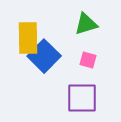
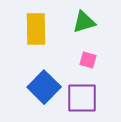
green triangle: moved 2 px left, 2 px up
yellow rectangle: moved 8 px right, 9 px up
blue square: moved 31 px down
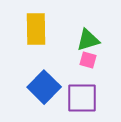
green triangle: moved 4 px right, 18 px down
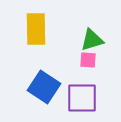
green triangle: moved 4 px right
pink square: rotated 12 degrees counterclockwise
blue square: rotated 12 degrees counterclockwise
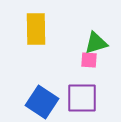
green triangle: moved 4 px right, 3 px down
pink square: moved 1 px right
blue square: moved 2 px left, 15 px down
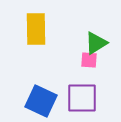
green triangle: rotated 15 degrees counterclockwise
blue square: moved 1 px left, 1 px up; rotated 8 degrees counterclockwise
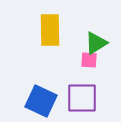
yellow rectangle: moved 14 px right, 1 px down
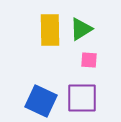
green triangle: moved 15 px left, 14 px up
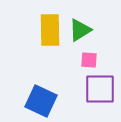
green triangle: moved 1 px left, 1 px down
purple square: moved 18 px right, 9 px up
